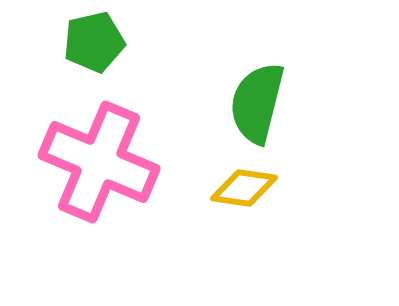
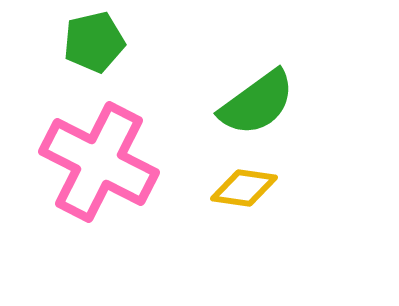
green semicircle: rotated 140 degrees counterclockwise
pink cross: rotated 4 degrees clockwise
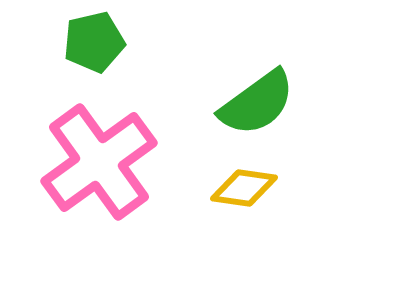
pink cross: rotated 27 degrees clockwise
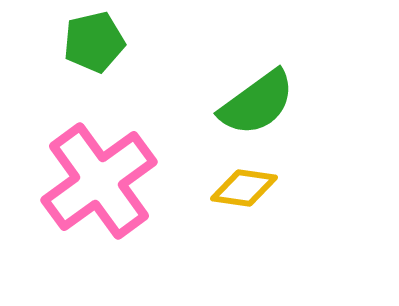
pink cross: moved 19 px down
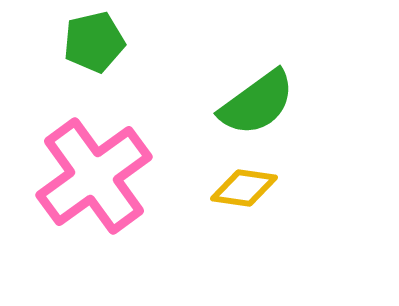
pink cross: moved 5 px left, 5 px up
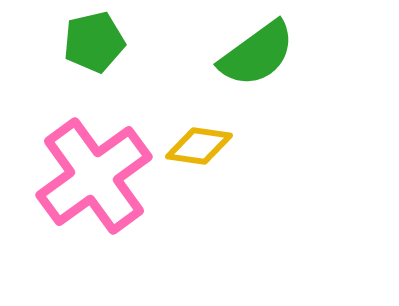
green semicircle: moved 49 px up
yellow diamond: moved 45 px left, 42 px up
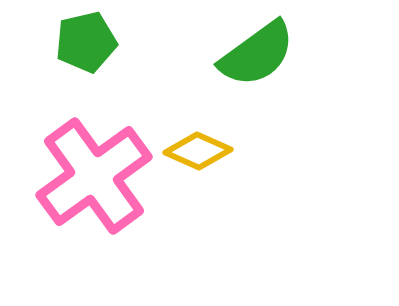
green pentagon: moved 8 px left
yellow diamond: moved 1 px left, 5 px down; rotated 16 degrees clockwise
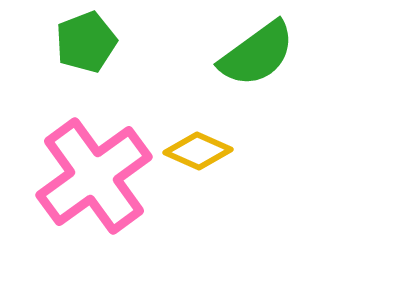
green pentagon: rotated 8 degrees counterclockwise
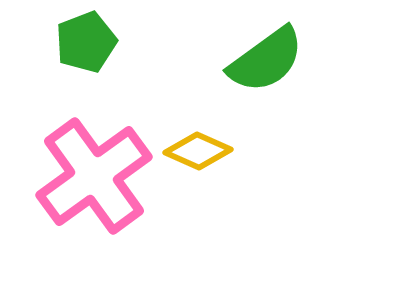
green semicircle: moved 9 px right, 6 px down
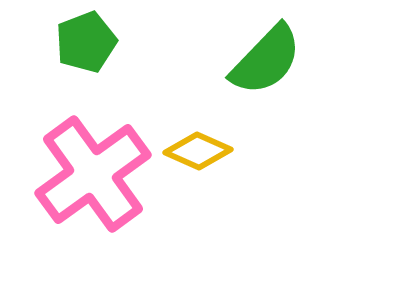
green semicircle: rotated 10 degrees counterclockwise
pink cross: moved 1 px left, 2 px up
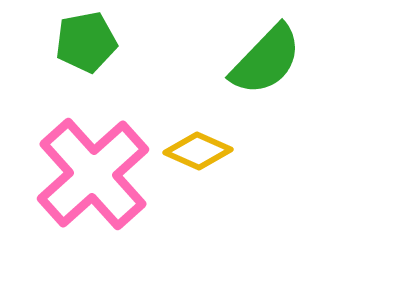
green pentagon: rotated 10 degrees clockwise
pink cross: rotated 6 degrees counterclockwise
